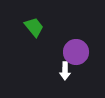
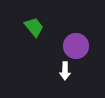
purple circle: moved 6 px up
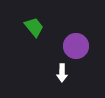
white arrow: moved 3 px left, 2 px down
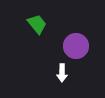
green trapezoid: moved 3 px right, 3 px up
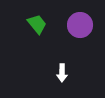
purple circle: moved 4 px right, 21 px up
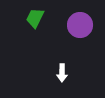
green trapezoid: moved 2 px left, 6 px up; rotated 115 degrees counterclockwise
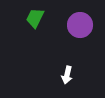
white arrow: moved 5 px right, 2 px down; rotated 12 degrees clockwise
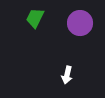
purple circle: moved 2 px up
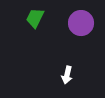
purple circle: moved 1 px right
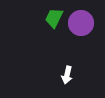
green trapezoid: moved 19 px right
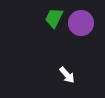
white arrow: rotated 54 degrees counterclockwise
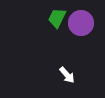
green trapezoid: moved 3 px right
